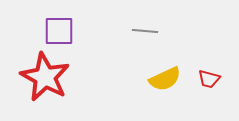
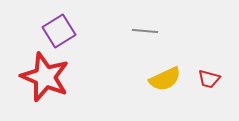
purple square: rotated 32 degrees counterclockwise
red star: rotated 6 degrees counterclockwise
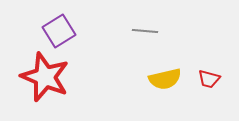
yellow semicircle: rotated 12 degrees clockwise
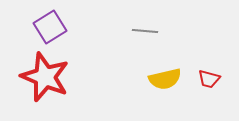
purple square: moved 9 px left, 4 px up
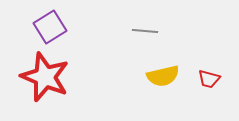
yellow semicircle: moved 2 px left, 3 px up
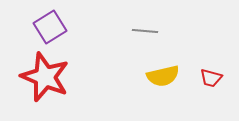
red trapezoid: moved 2 px right, 1 px up
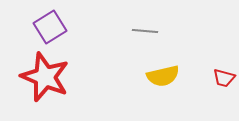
red trapezoid: moved 13 px right
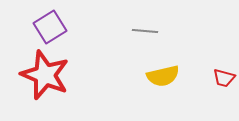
red star: moved 2 px up
